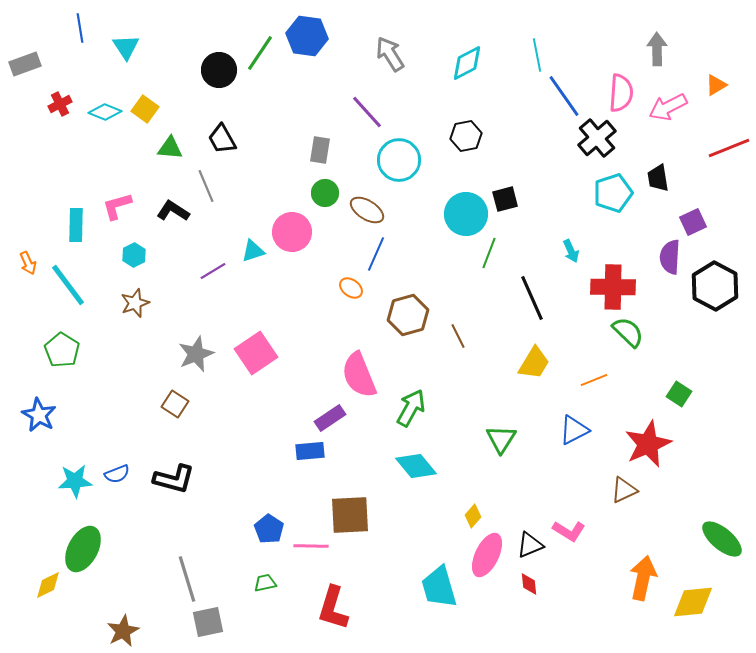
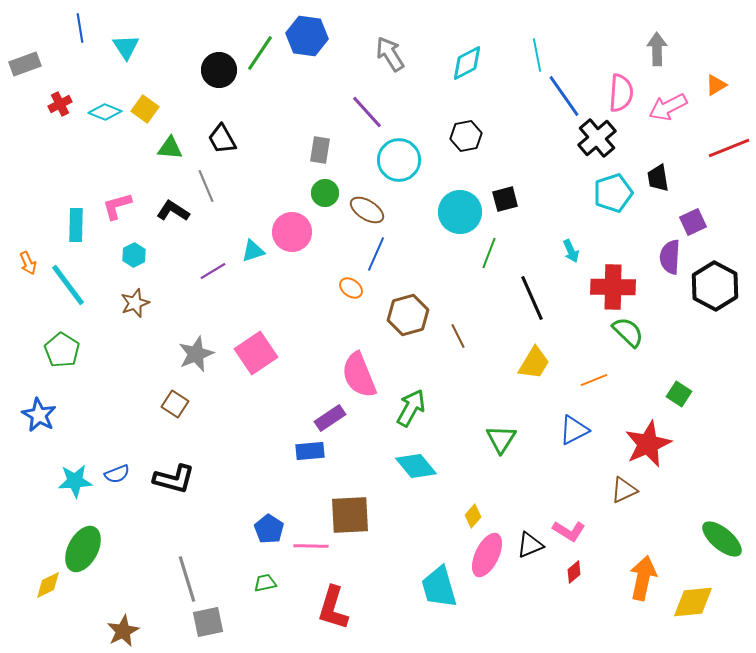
cyan circle at (466, 214): moved 6 px left, 2 px up
red diamond at (529, 584): moved 45 px right, 12 px up; rotated 55 degrees clockwise
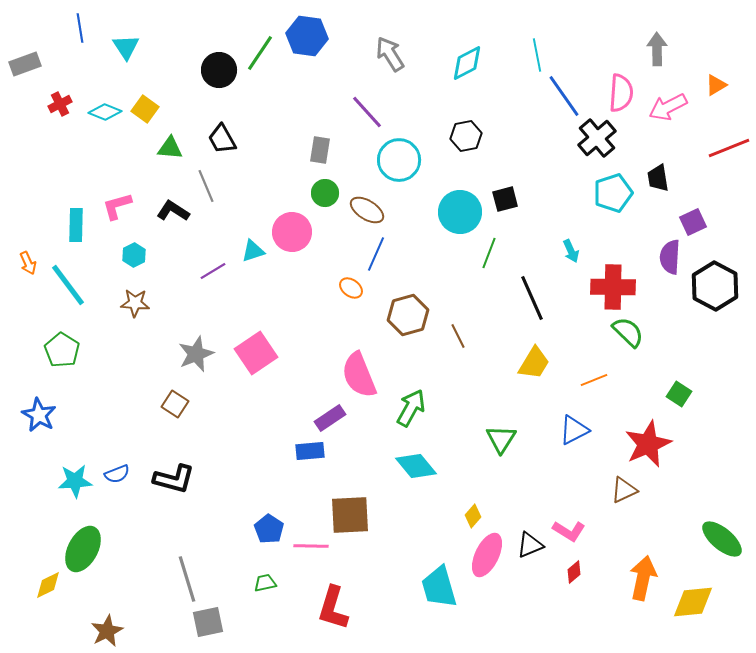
brown star at (135, 303): rotated 24 degrees clockwise
brown star at (123, 631): moved 16 px left
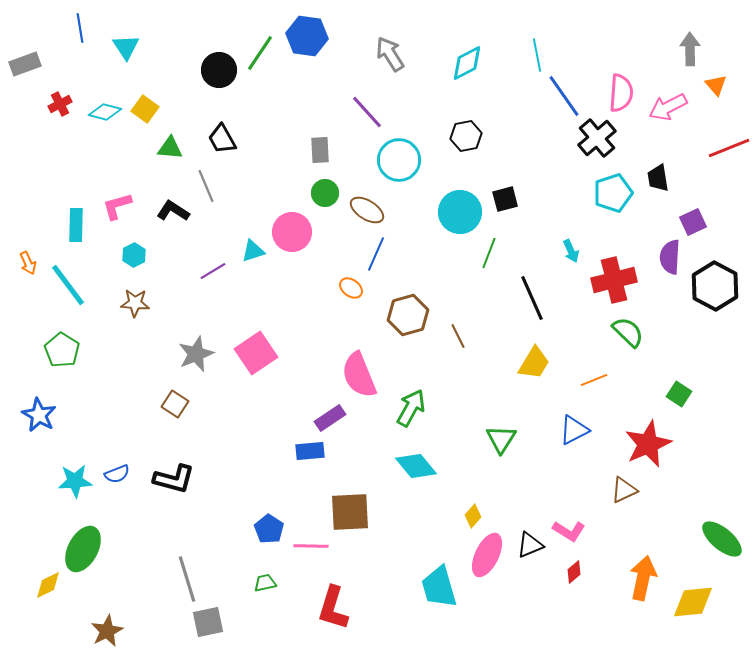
gray arrow at (657, 49): moved 33 px right
orange triangle at (716, 85): rotated 40 degrees counterclockwise
cyan diamond at (105, 112): rotated 8 degrees counterclockwise
gray rectangle at (320, 150): rotated 12 degrees counterclockwise
red cross at (613, 287): moved 1 px right, 7 px up; rotated 15 degrees counterclockwise
brown square at (350, 515): moved 3 px up
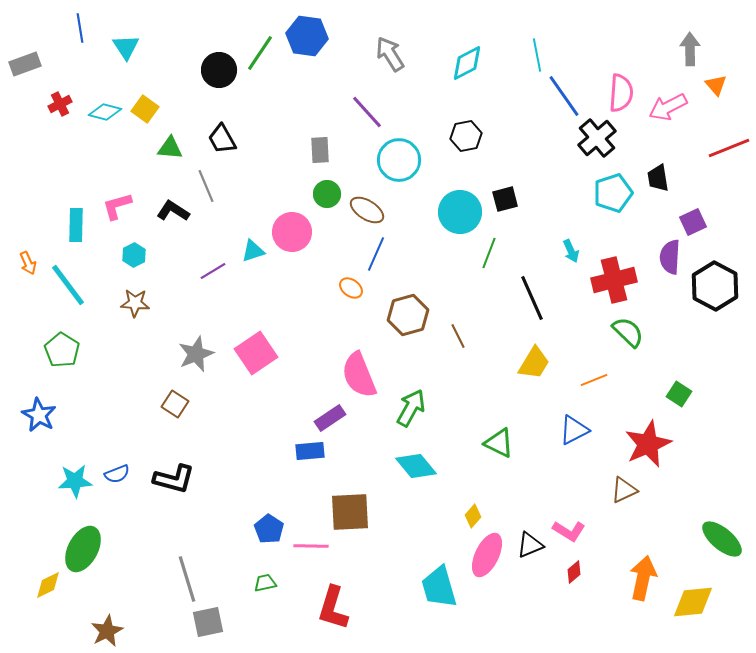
green circle at (325, 193): moved 2 px right, 1 px down
green triangle at (501, 439): moved 2 px left, 4 px down; rotated 36 degrees counterclockwise
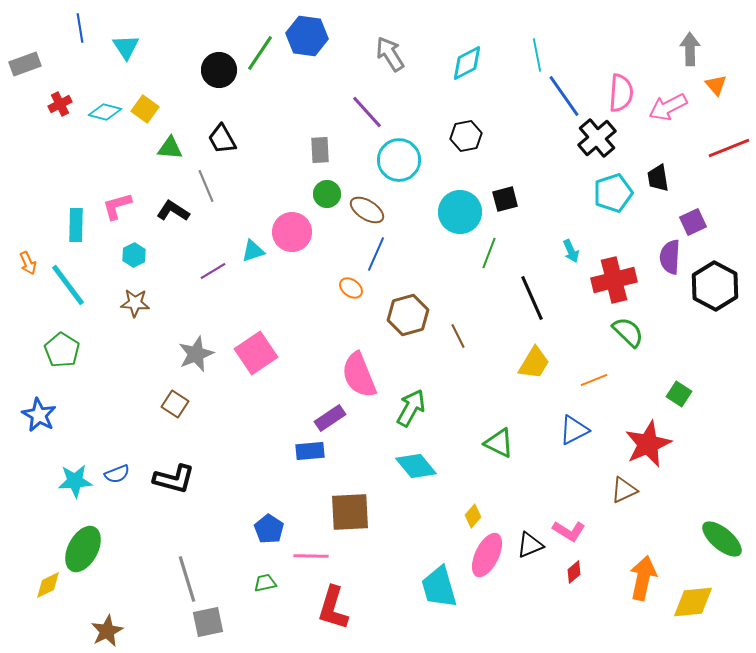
pink line at (311, 546): moved 10 px down
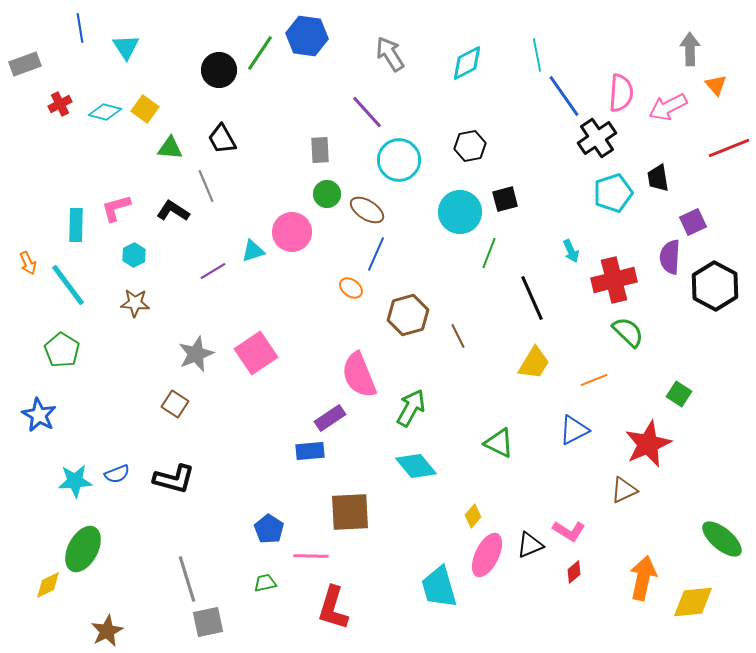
black hexagon at (466, 136): moved 4 px right, 10 px down
black cross at (597, 138): rotated 6 degrees clockwise
pink L-shape at (117, 206): moved 1 px left, 2 px down
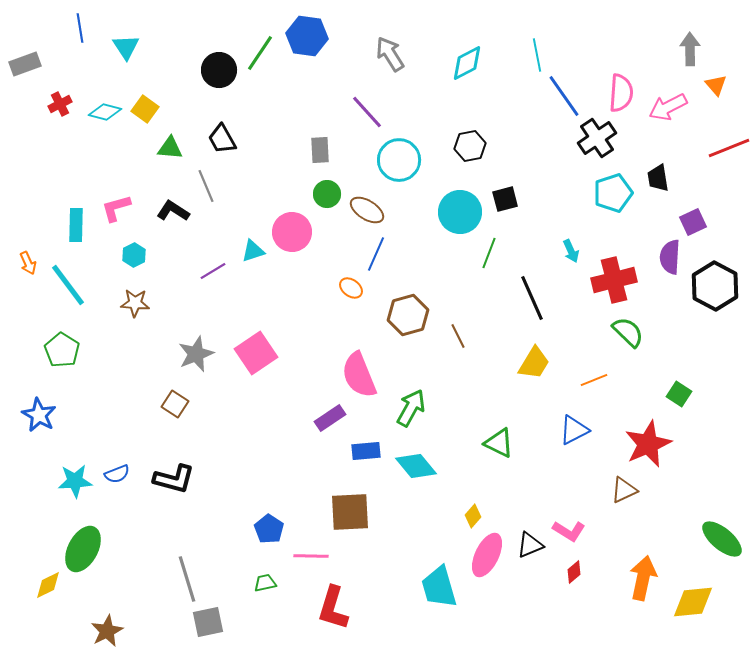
blue rectangle at (310, 451): moved 56 px right
